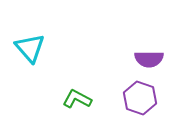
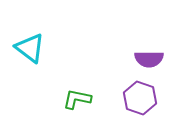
cyan triangle: rotated 12 degrees counterclockwise
green L-shape: rotated 16 degrees counterclockwise
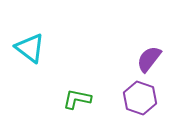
purple semicircle: rotated 128 degrees clockwise
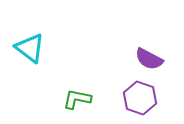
purple semicircle: rotated 100 degrees counterclockwise
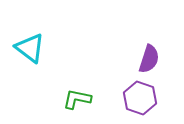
purple semicircle: rotated 100 degrees counterclockwise
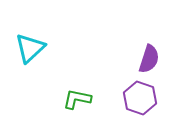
cyan triangle: rotated 40 degrees clockwise
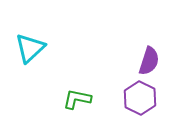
purple semicircle: moved 2 px down
purple hexagon: rotated 8 degrees clockwise
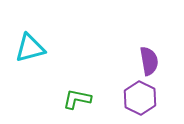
cyan triangle: rotated 28 degrees clockwise
purple semicircle: rotated 28 degrees counterclockwise
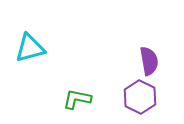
purple hexagon: moved 1 px up
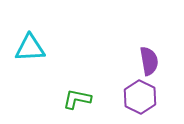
cyan triangle: rotated 12 degrees clockwise
